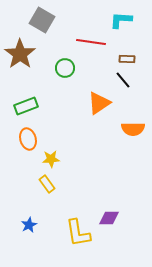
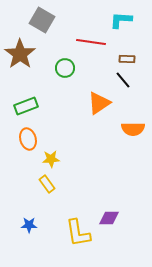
blue star: rotated 28 degrees clockwise
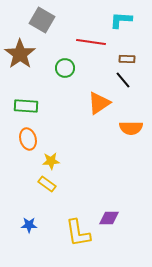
green rectangle: rotated 25 degrees clockwise
orange semicircle: moved 2 px left, 1 px up
yellow star: moved 2 px down
yellow rectangle: rotated 18 degrees counterclockwise
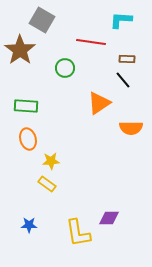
brown star: moved 4 px up
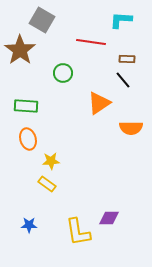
green circle: moved 2 px left, 5 px down
yellow L-shape: moved 1 px up
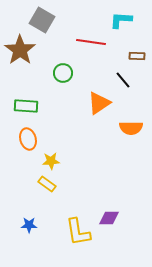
brown rectangle: moved 10 px right, 3 px up
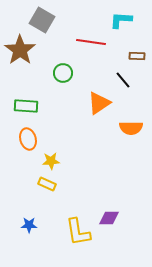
yellow rectangle: rotated 12 degrees counterclockwise
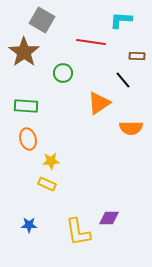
brown star: moved 4 px right, 2 px down
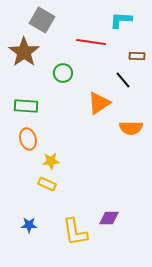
yellow L-shape: moved 3 px left
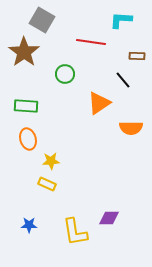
green circle: moved 2 px right, 1 px down
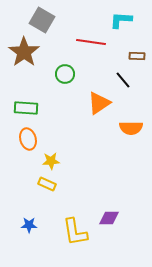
green rectangle: moved 2 px down
